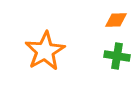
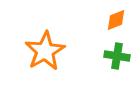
orange diamond: rotated 20 degrees counterclockwise
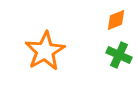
green cross: moved 2 px right, 1 px up; rotated 15 degrees clockwise
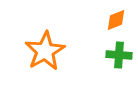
green cross: rotated 20 degrees counterclockwise
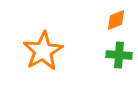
orange star: moved 2 px left
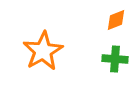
green cross: moved 4 px left, 4 px down
